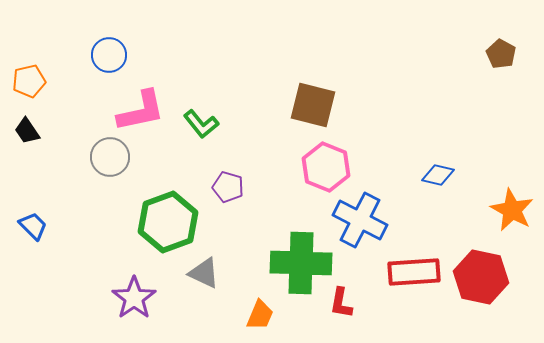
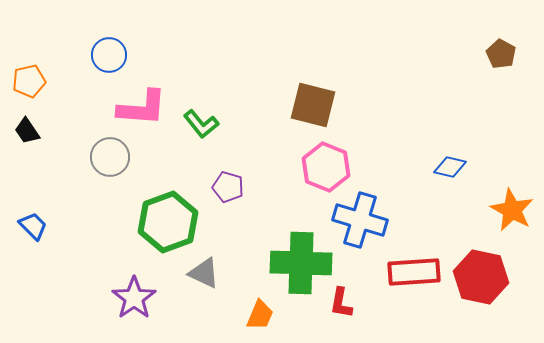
pink L-shape: moved 1 px right, 3 px up; rotated 16 degrees clockwise
blue diamond: moved 12 px right, 8 px up
blue cross: rotated 10 degrees counterclockwise
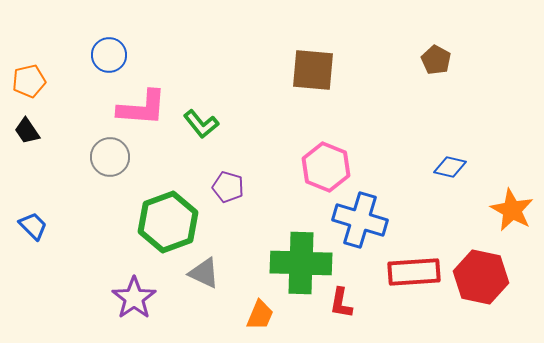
brown pentagon: moved 65 px left, 6 px down
brown square: moved 35 px up; rotated 9 degrees counterclockwise
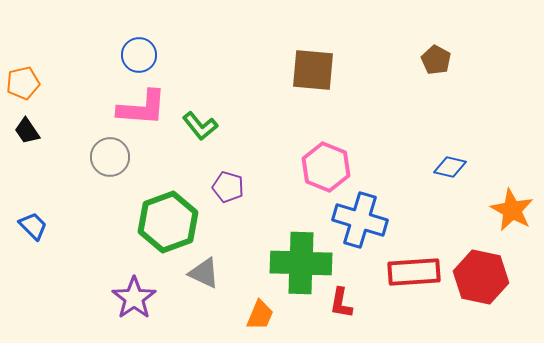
blue circle: moved 30 px right
orange pentagon: moved 6 px left, 2 px down
green L-shape: moved 1 px left, 2 px down
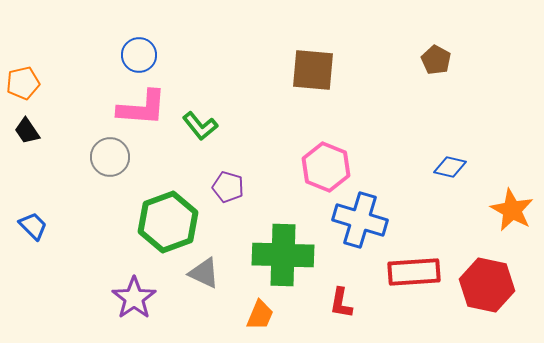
green cross: moved 18 px left, 8 px up
red hexagon: moved 6 px right, 8 px down
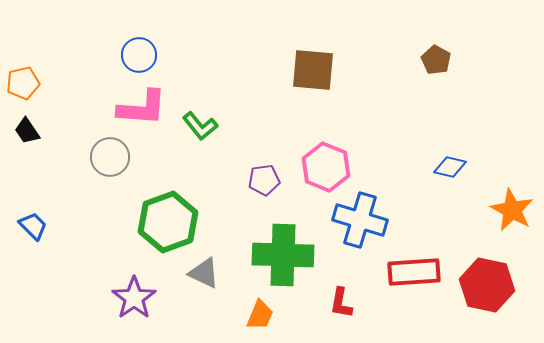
purple pentagon: moved 36 px right, 7 px up; rotated 24 degrees counterclockwise
